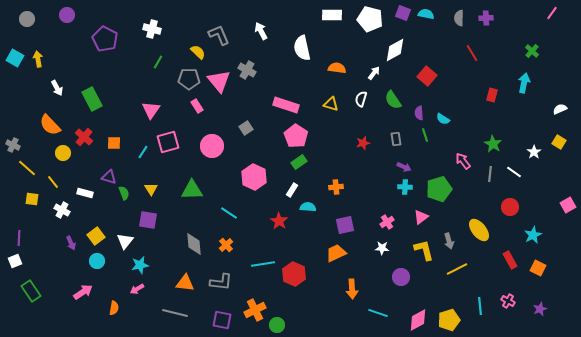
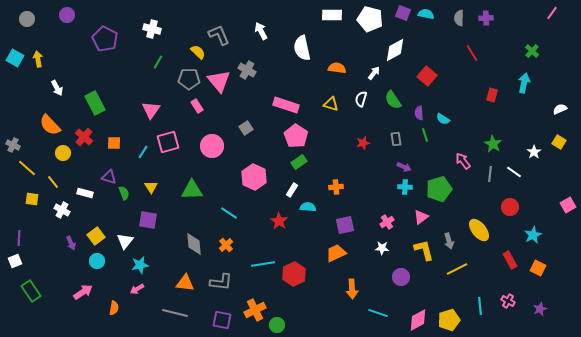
green rectangle at (92, 99): moved 3 px right, 4 px down
yellow triangle at (151, 189): moved 2 px up
red hexagon at (294, 274): rotated 10 degrees clockwise
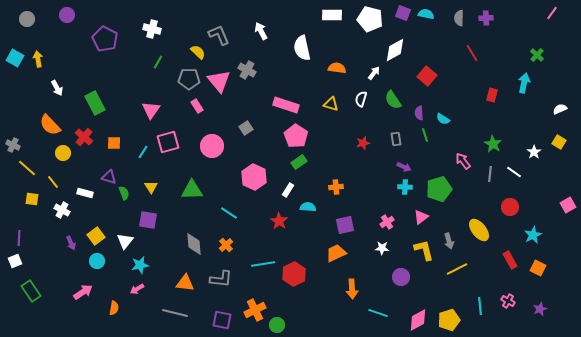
green cross at (532, 51): moved 5 px right, 4 px down
white rectangle at (292, 190): moved 4 px left
gray L-shape at (221, 282): moved 3 px up
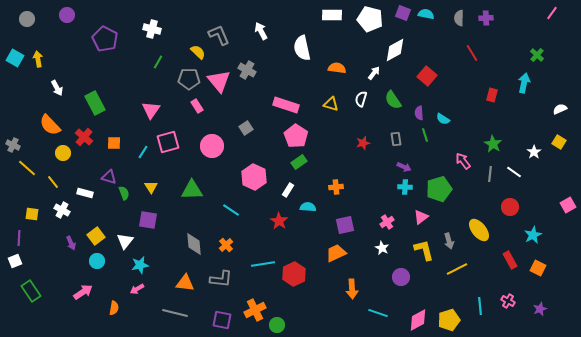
yellow square at (32, 199): moved 15 px down
cyan line at (229, 213): moved 2 px right, 3 px up
white star at (382, 248): rotated 24 degrees clockwise
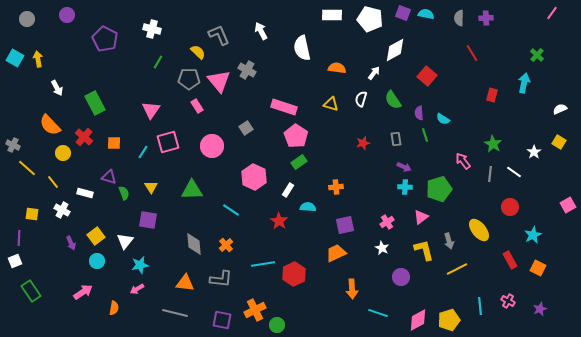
pink rectangle at (286, 105): moved 2 px left, 2 px down
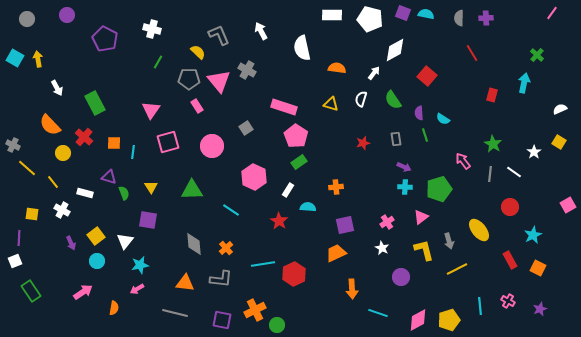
cyan line at (143, 152): moved 10 px left; rotated 24 degrees counterclockwise
orange cross at (226, 245): moved 3 px down
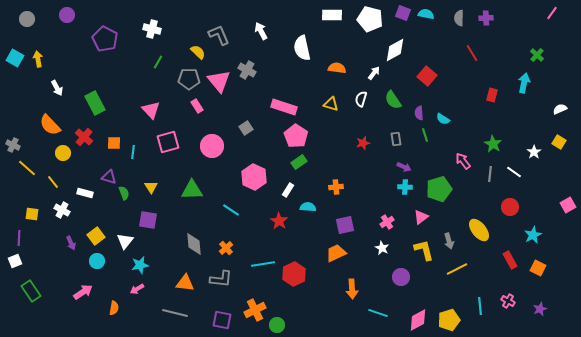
pink triangle at (151, 110): rotated 18 degrees counterclockwise
